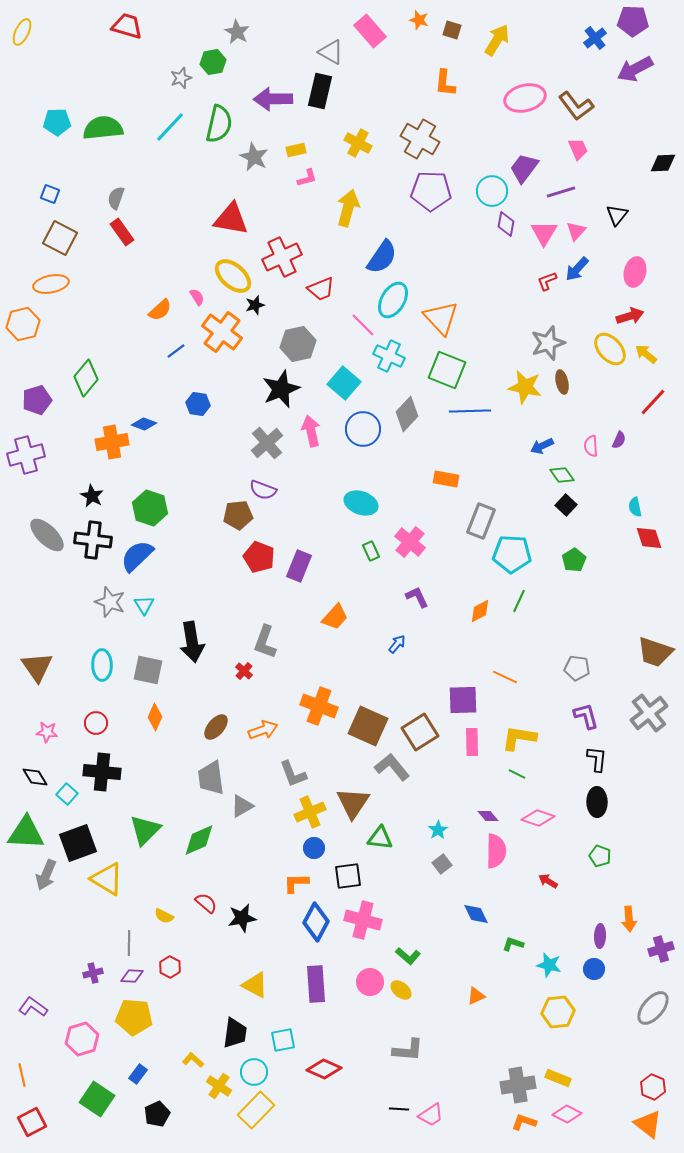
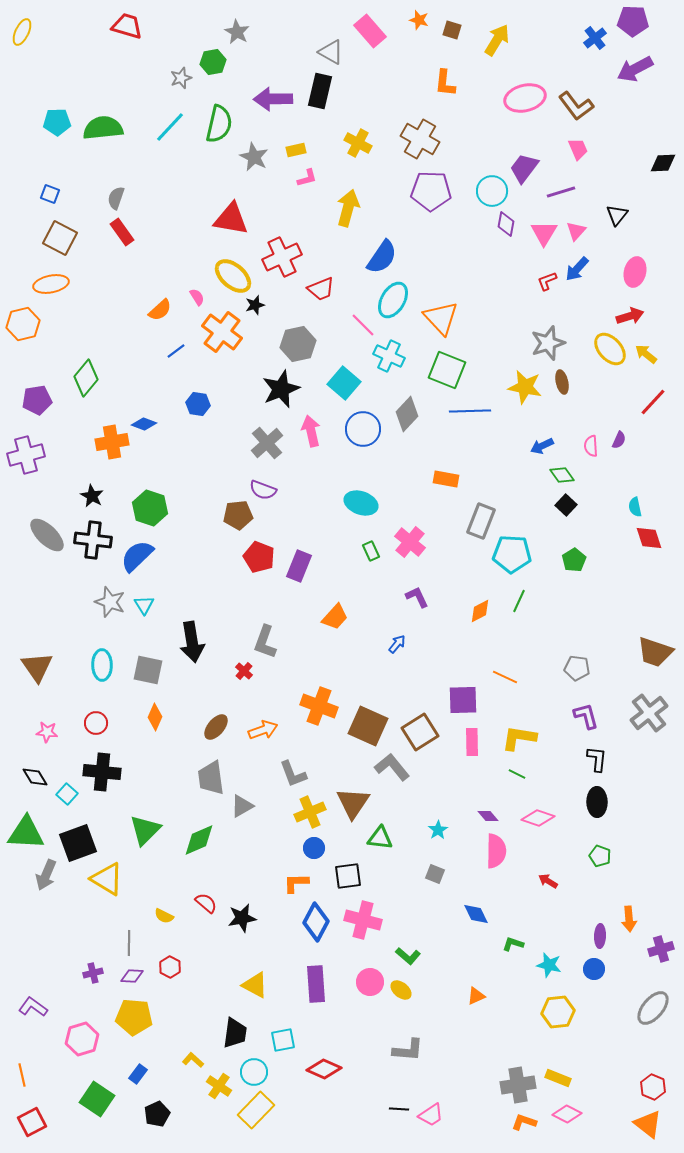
purple pentagon at (37, 400): rotated 8 degrees clockwise
gray square at (442, 864): moved 7 px left, 10 px down; rotated 30 degrees counterclockwise
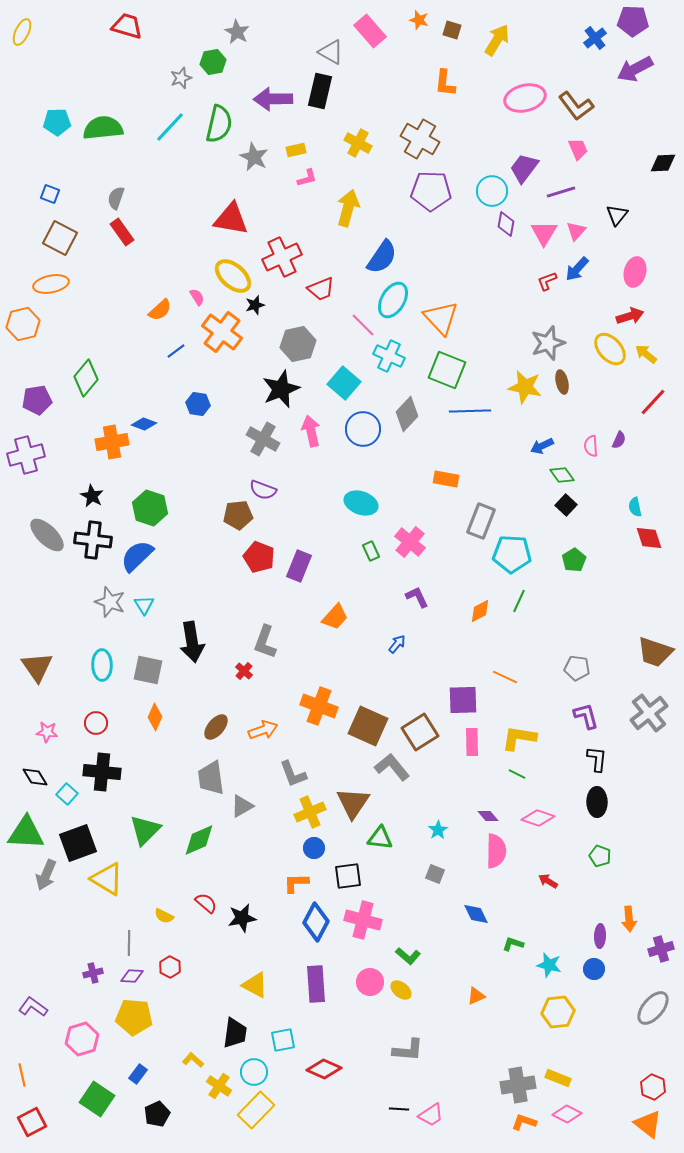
gray cross at (267, 443): moved 4 px left, 4 px up; rotated 20 degrees counterclockwise
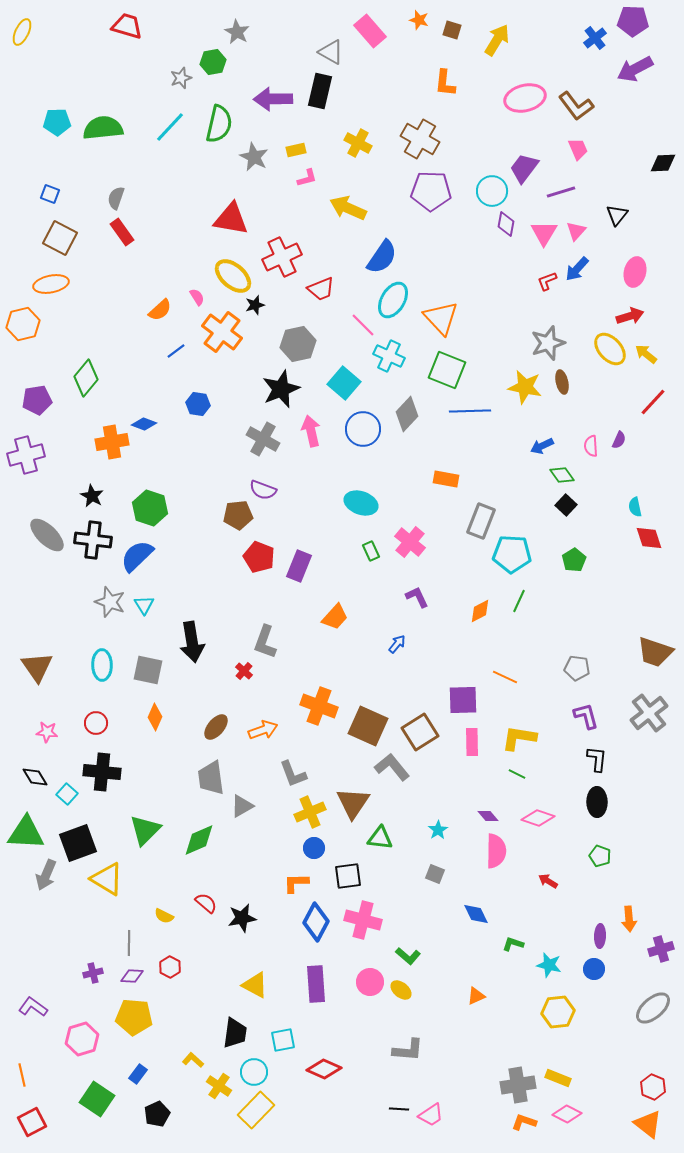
yellow arrow at (348, 208): rotated 81 degrees counterclockwise
gray ellipse at (653, 1008): rotated 9 degrees clockwise
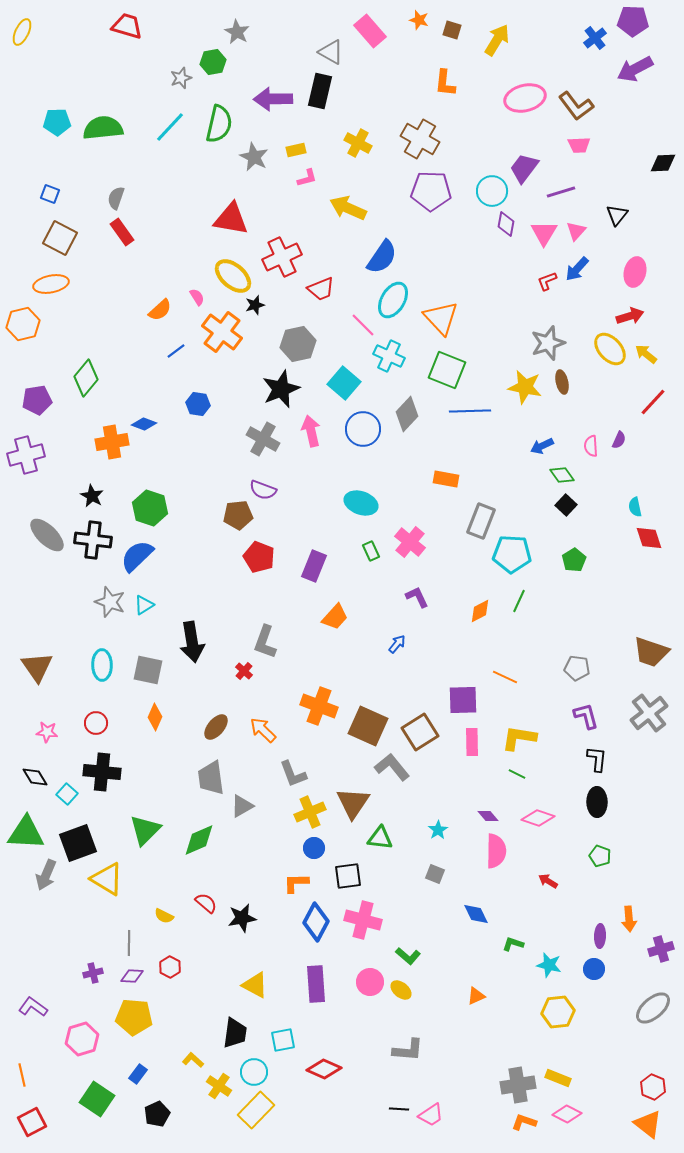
pink trapezoid at (578, 149): moved 1 px right, 4 px up; rotated 110 degrees clockwise
purple rectangle at (299, 566): moved 15 px right
cyan triangle at (144, 605): rotated 30 degrees clockwise
brown trapezoid at (655, 652): moved 4 px left
orange arrow at (263, 730): rotated 116 degrees counterclockwise
